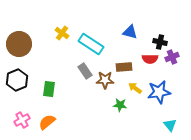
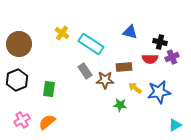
cyan triangle: moved 5 px right; rotated 40 degrees clockwise
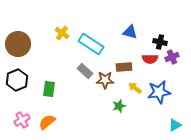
brown circle: moved 1 px left
gray rectangle: rotated 14 degrees counterclockwise
green star: moved 1 px left, 1 px down; rotated 24 degrees counterclockwise
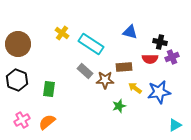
black hexagon: rotated 15 degrees counterclockwise
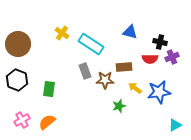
gray rectangle: rotated 28 degrees clockwise
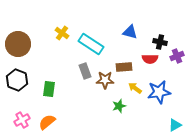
purple cross: moved 5 px right, 1 px up
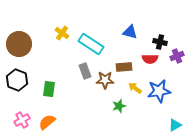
brown circle: moved 1 px right
blue star: moved 1 px up
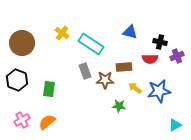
brown circle: moved 3 px right, 1 px up
green star: rotated 24 degrees clockwise
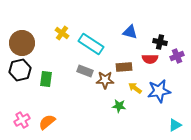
gray rectangle: rotated 49 degrees counterclockwise
black hexagon: moved 3 px right, 10 px up; rotated 25 degrees clockwise
green rectangle: moved 3 px left, 10 px up
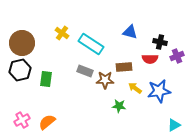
cyan triangle: moved 1 px left
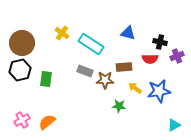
blue triangle: moved 2 px left, 1 px down
